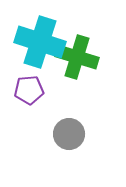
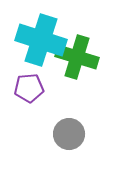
cyan cross: moved 1 px right, 2 px up
purple pentagon: moved 2 px up
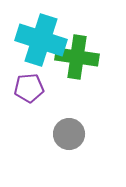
green cross: rotated 9 degrees counterclockwise
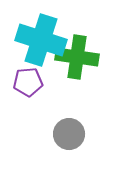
purple pentagon: moved 1 px left, 6 px up
